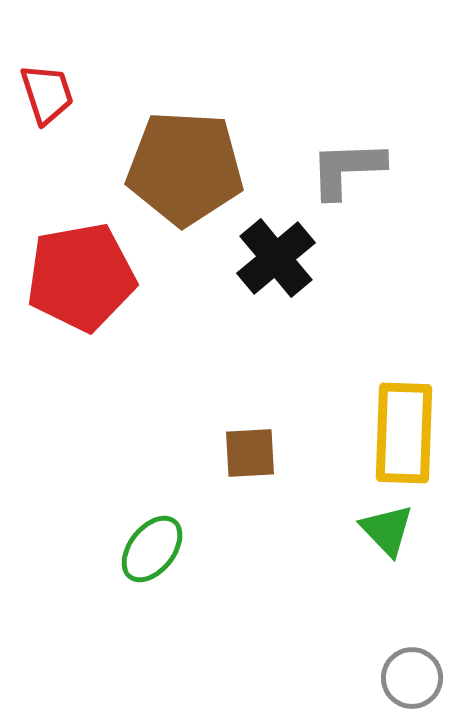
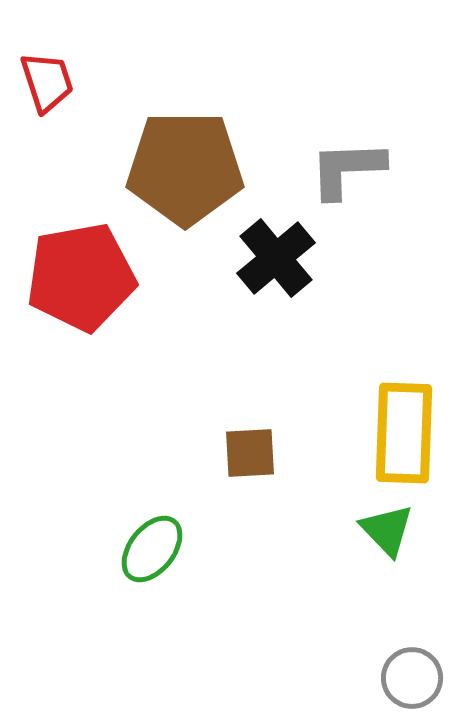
red trapezoid: moved 12 px up
brown pentagon: rotated 3 degrees counterclockwise
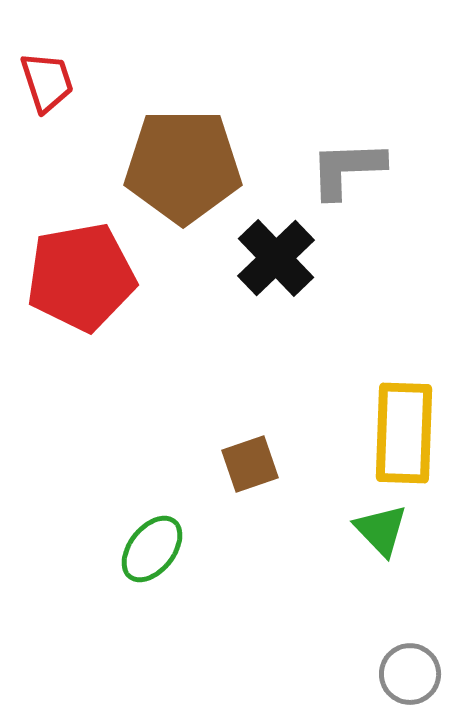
brown pentagon: moved 2 px left, 2 px up
black cross: rotated 4 degrees counterclockwise
brown square: moved 11 px down; rotated 16 degrees counterclockwise
green triangle: moved 6 px left
gray circle: moved 2 px left, 4 px up
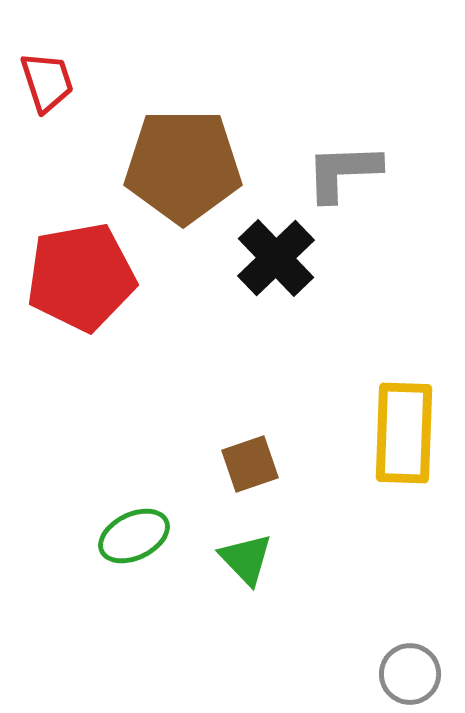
gray L-shape: moved 4 px left, 3 px down
green triangle: moved 135 px left, 29 px down
green ellipse: moved 18 px left, 13 px up; rotated 26 degrees clockwise
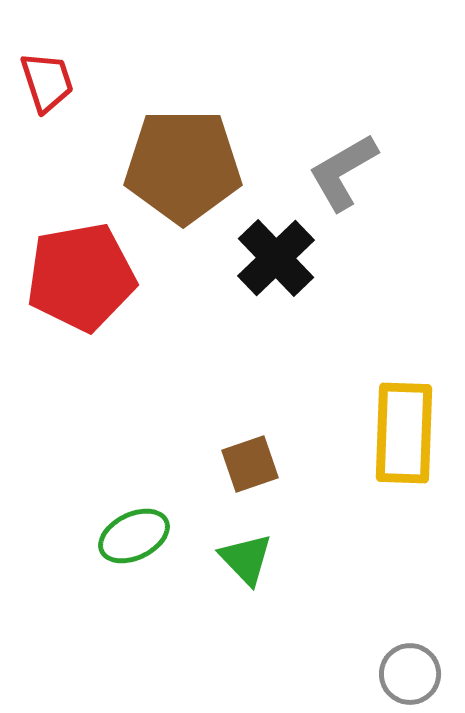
gray L-shape: rotated 28 degrees counterclockwise
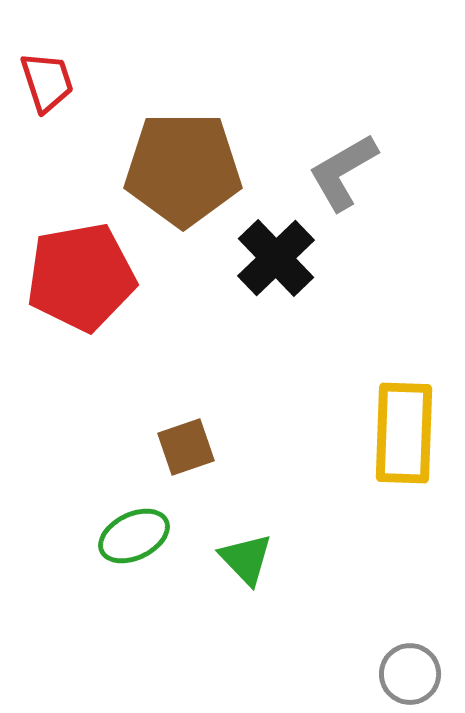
brown pentagon: moved 3 px down
brown square: moved 64 px left, 17 px up
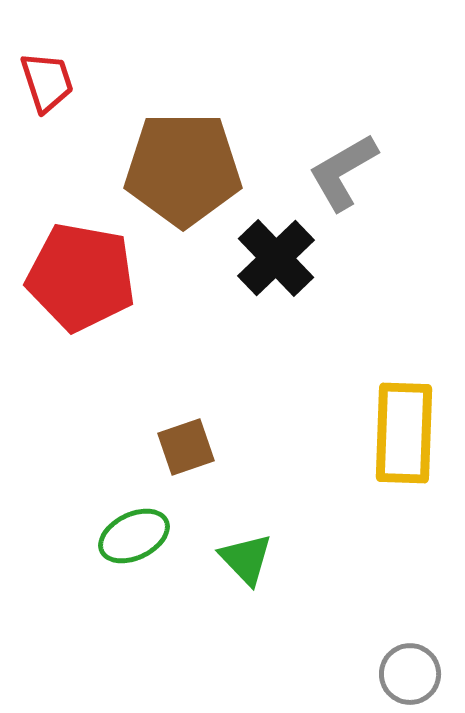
red pentagon: rotated 20 degrees clockwise
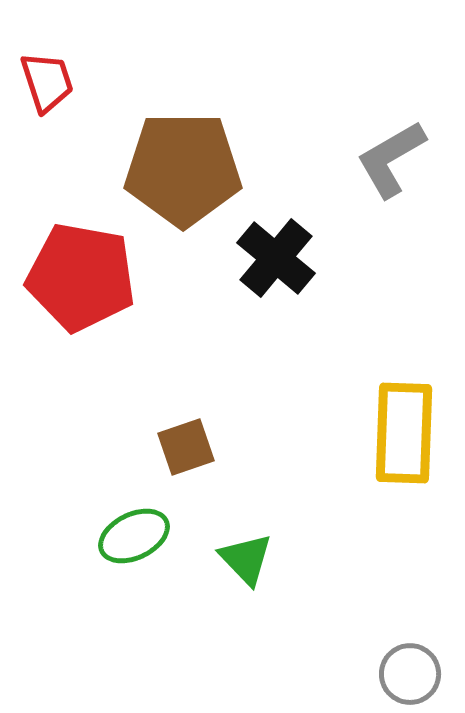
gray L-shape: moved 48 px right, 13 px up
black cross: rotated 6 degrees counterclockwise
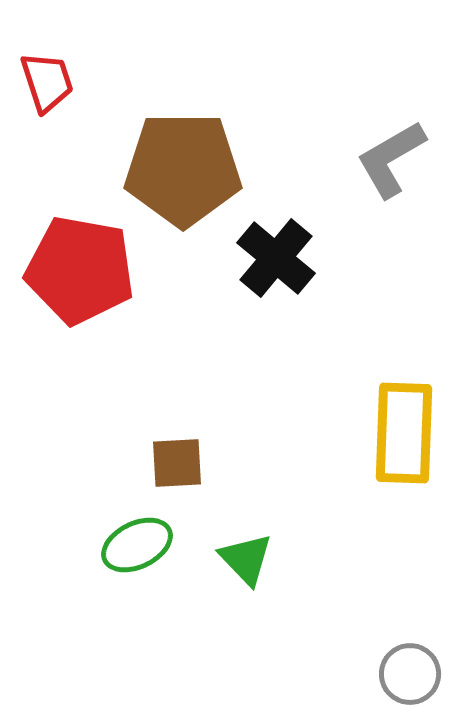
red pentagon: moved 1 px left, 7 px up
brown square: moved 9 px left, 16 px down; rotated 16 degrees clockwise
green ellipse: moved 3 px right, 9 px down
